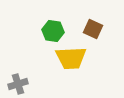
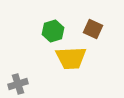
green hexagon: rotated 25 degrees counterclockwise
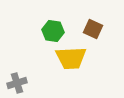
green hexagon: rotated 25 degrees clockwise
gray cross: moved 1 px left, 1 px up
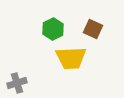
green hexagon: moved 2 px up; rotated 25 degrees clockwise
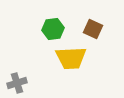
green hexagon: rotated 20 degrees clockwise
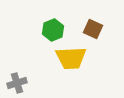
green hexagon: moved 1 px down; rotated 15 degrees counterclockwise
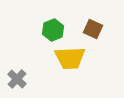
yellow trapezoid: moved 1 px left
gray cross: moved 4 px up; rotated 30 degrees counterclockwise
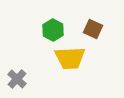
green hexagon: rotated 10 degrees counterclockwise
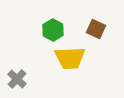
brown square: moved 3 px right
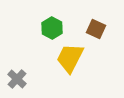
green hexagon: moved 1 px left, 2 px up
yellow trapezoid: rotated 120 degrees clockwise
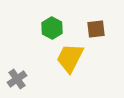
brown square: rotated 30 degrees counterclockwise
gray cross: rotated 12 degrees clockwise
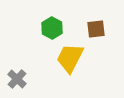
gray cross: rotated 12 degrees counterclockwise
